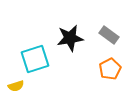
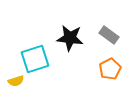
black star: rotated 16 degrees clockwise
yellow semicircle: moved 5 px up
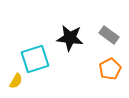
yellow semicircle: rotated 42 degrees counterclockwise
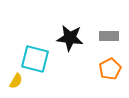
gray rectangle: moved 1 px down; rotated 36 degrees counterclockwise
cyan square: rotated 32 degrees clockwise
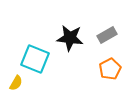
gray rectangle: moved 2 px left, 1 px up; rotated 30 degrees counterclockwise
cyan square: rotated 8 degrees clockwise
yellow semicircle: moved 2 px down
